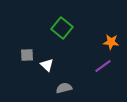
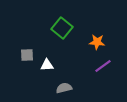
orange star: moved 14 px left
white triangle: rotated 48 degrees counterclockwise
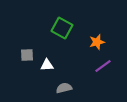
green square: rotated 10 degrees counterclockwise
orange star: rotated 21 degrees counterclockwise
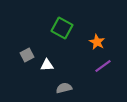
orange star: rotated 28 degrees counterclockwise
gray square: rotated 24 degrees counterclockwise
